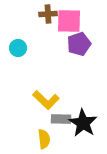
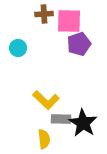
brown cross: moved 4 px left
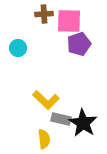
gray rectangle: rotated 12 degrees clockwise
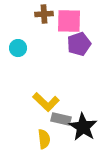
yellow L-shape: moved 2 px down
black star: moved 4 px down
